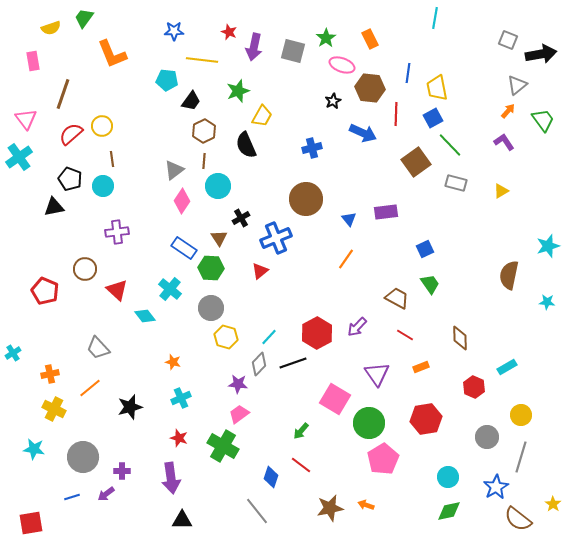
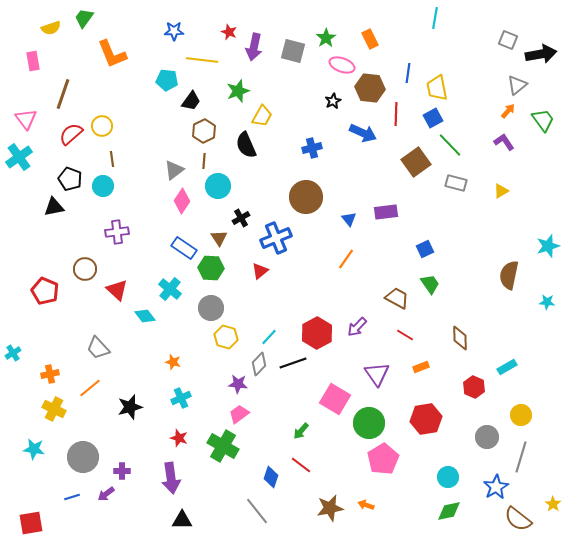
brown circle at (306, 199): moved 2 px up
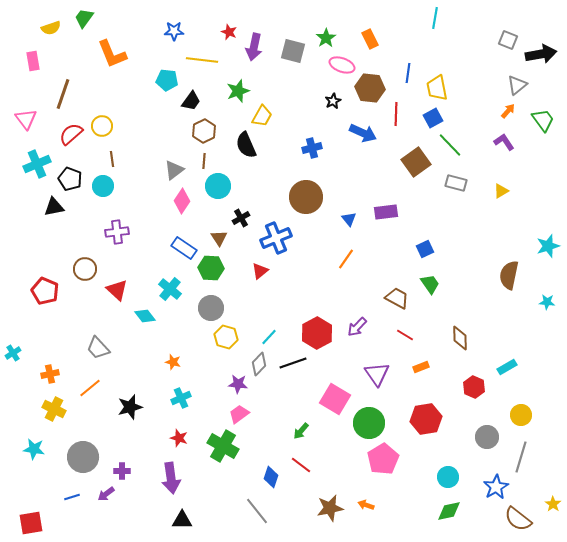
cyan cross at (19, 157): moved 18 px right, 7 px down; rotated 12 degrees clockwise
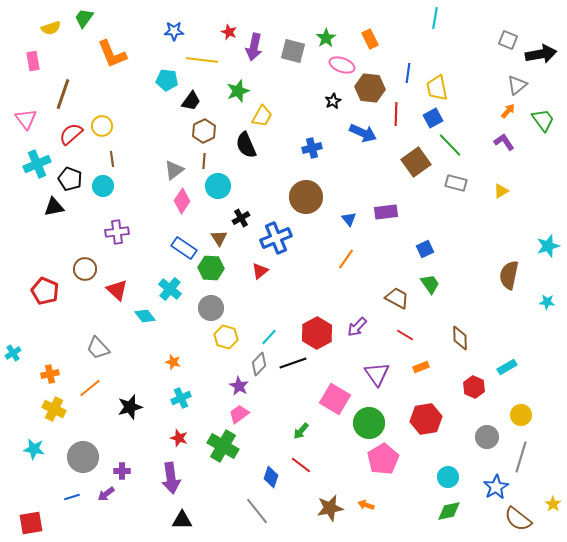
purple star at (238, 384): moved 1 px right, 2 px down; rotated 24 degrees clockwise
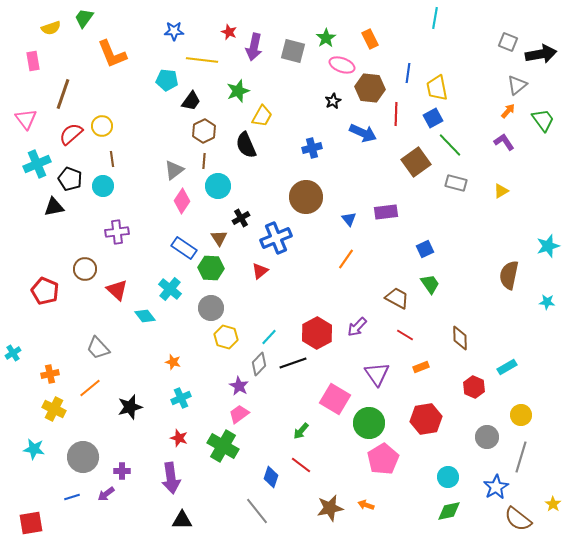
gray square at (508, 40): moved 2 px down
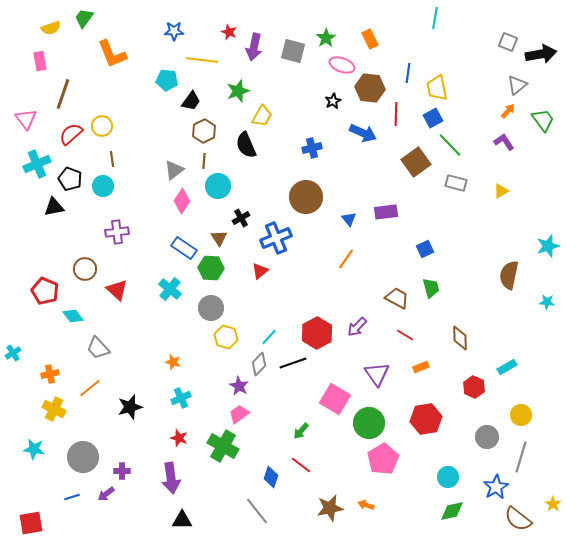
pink rectangle at (33, 61): moved 7 px right
green trapezoid at (430, 284): moved 1 px right, 4 px down; rotated 20 degrees clockwise
cyan diamond at (145, 316): moved 72 px left
green diamond at (449, 511): moved 3 px right
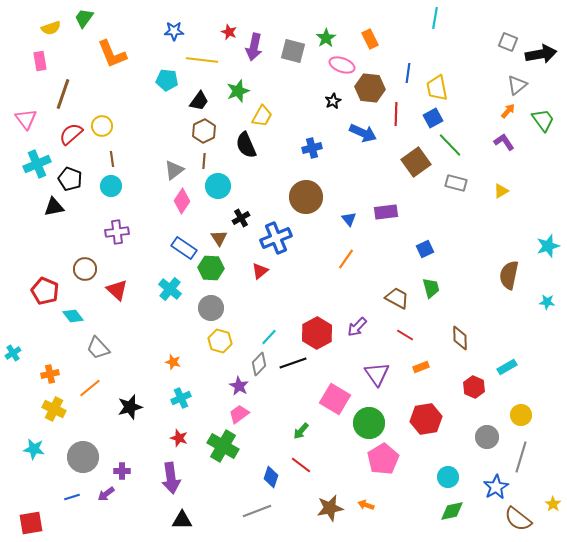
black trapezoid at (191, 101): moved 8 px right
cyan circle at (103, 186): moved 8 px right
yellow hexagon at (226, 337): moved 6 px left, 4 px down
gray line at (257, 511): rotated 72 degrees counterclockwise
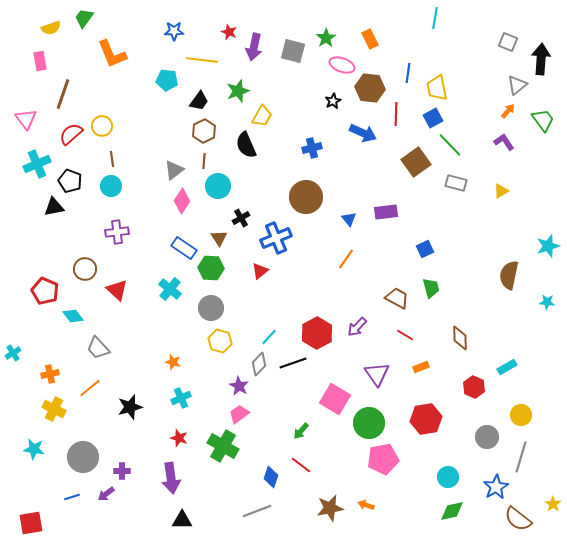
black arrow at (541, 54): moved 5 px down; rotated 76 degrees counterclockwise
black pentagon at (70, 179): moved 2 px down
pink pentagon at (383, 459): rotated 20 degrees clockwise
